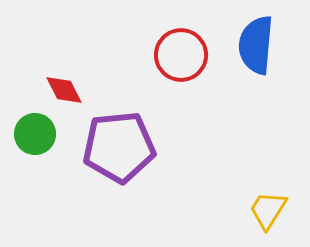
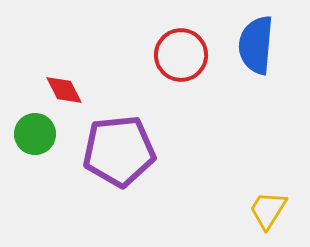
purple pentagon: moved 4 px down
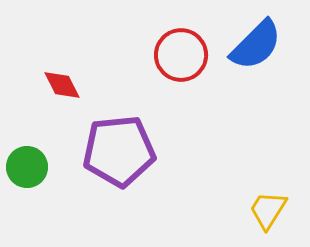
blue semicircle: rotated 140 degrees counterclockwise
red diamond: moved 2 px left, 5 px up
green circle: moved 8 px left, 33 px down
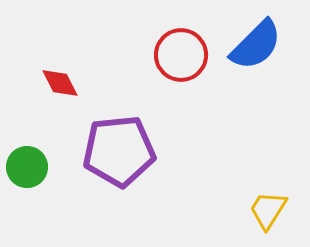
red diamond: moved 2 px left, 2 px up
